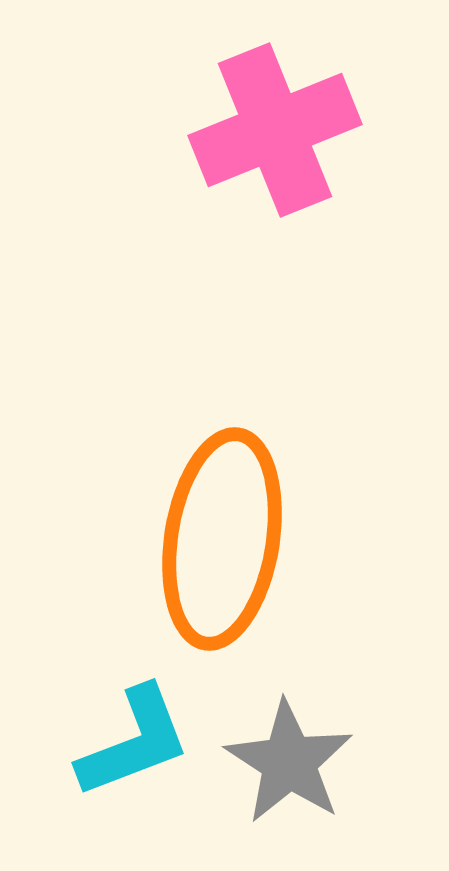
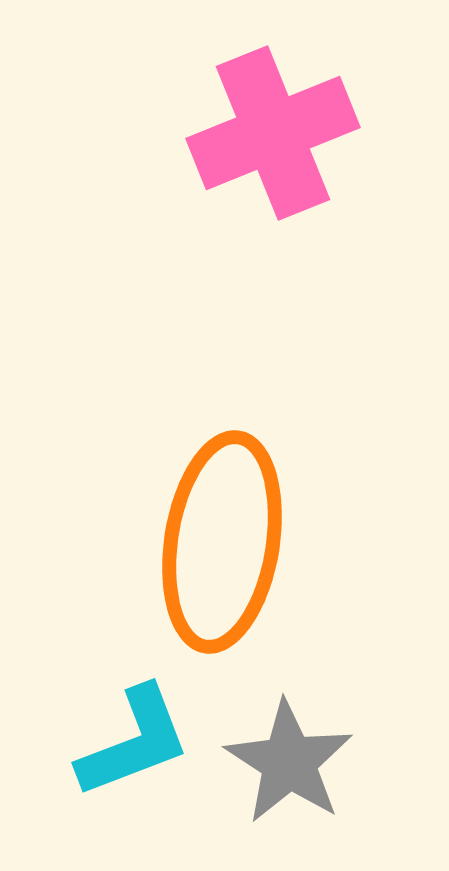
pink cross: moved 2 px left, 3 px down
orange ellipse: moved 3 px down
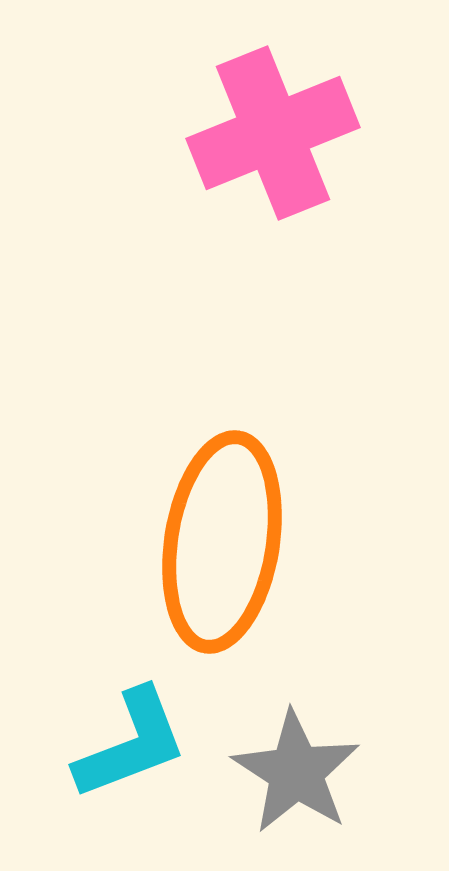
cyan L-shape: moved 3 px left, 2 px down
gray star: moved 7 px right, 10 px down
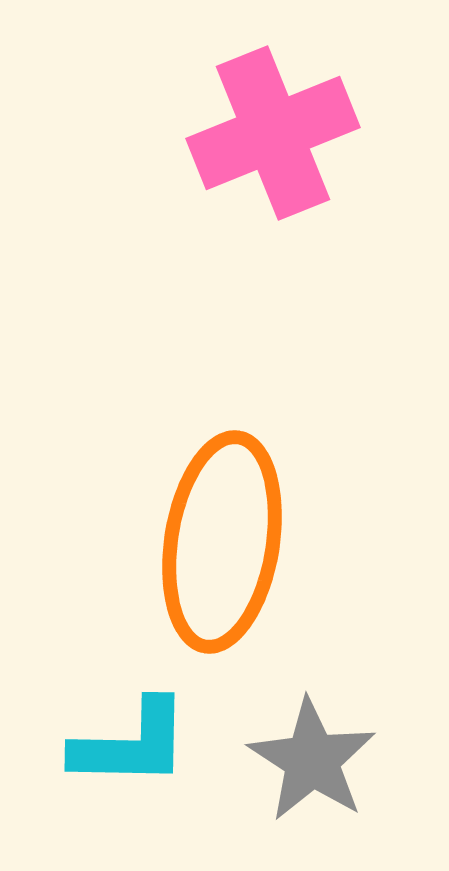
cyan L-shape: rotated 22 degrees clockwise
gray star: moved 16 px right, 12 px up
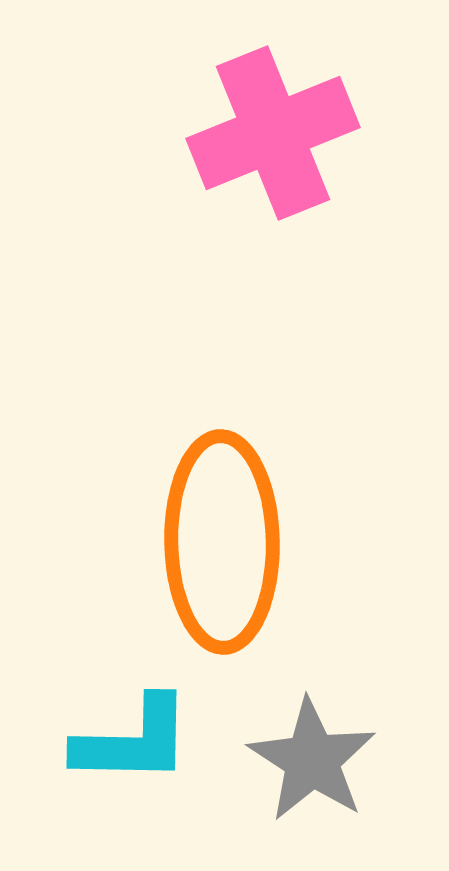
orange ellipse: rotated 10 degrees counterclockwise
cyan L-shape: moved 2 px right, 3 px up
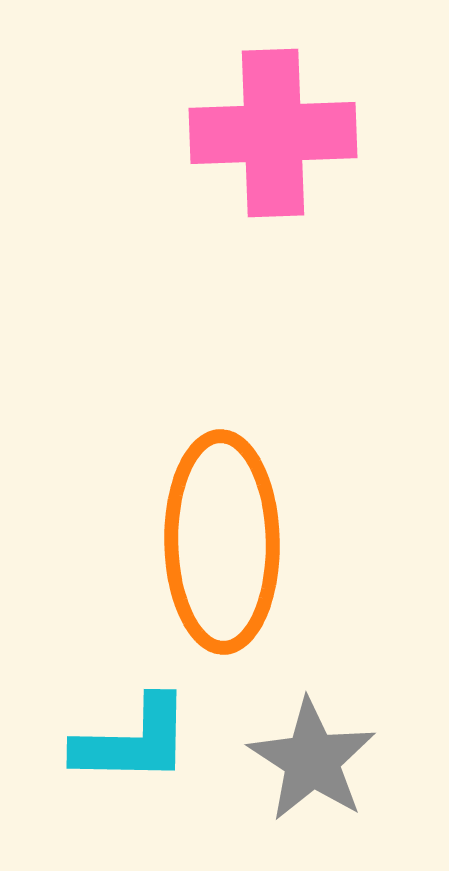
pink cross: rotated 20 degrees clockwise
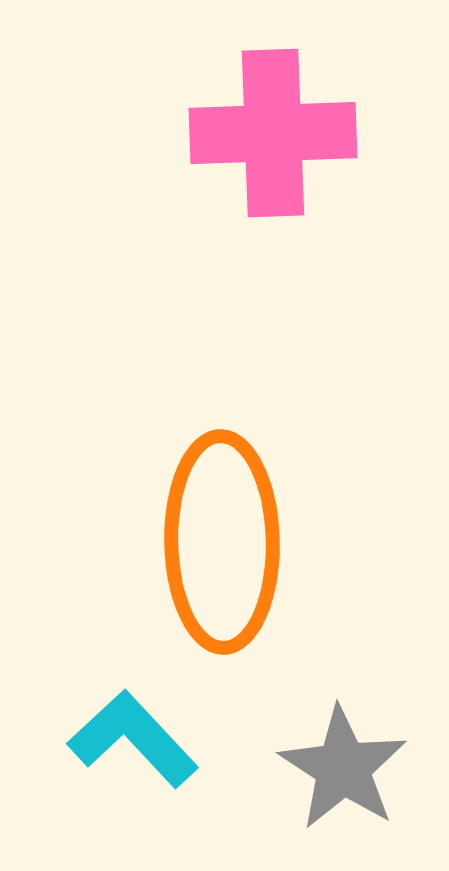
cyan L-shape: moved 2 px up; rotated 134 degrees counterclockwise
gray star: moved 31 px right, 8 px down
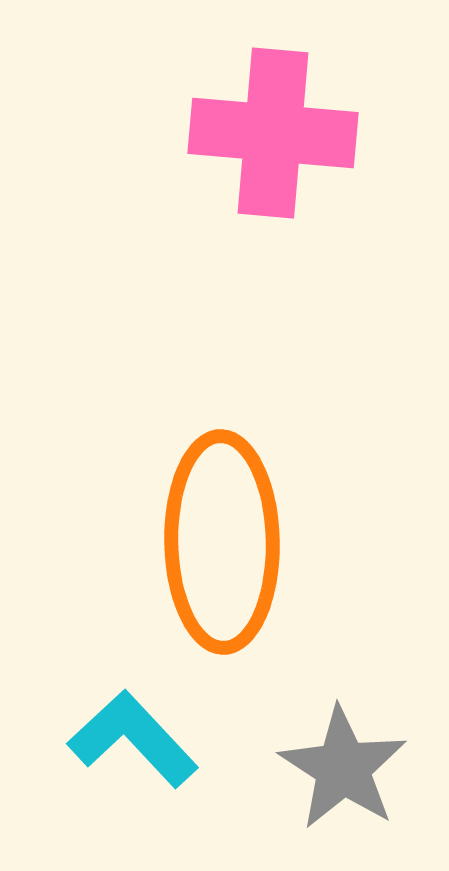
pink cross: rotated 7 degrees clockwise
